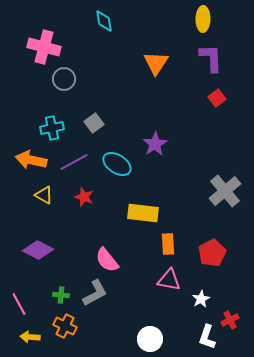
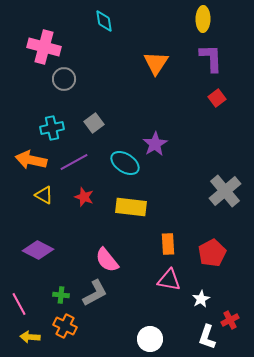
cyan ellipse: moved 8 px right, 1 px up
yellow rectangle: moved 12 px left, 6 px up
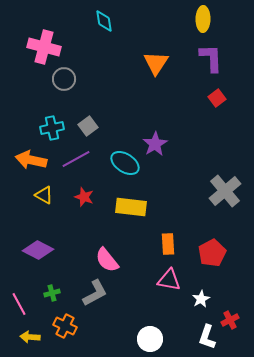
gray square: moved 6 px left, 3 px down
purple line: moved 2 px right, 3 px up
green cross: moved 9 px left, 2 px up; rotated 21 degrees counterclockwise
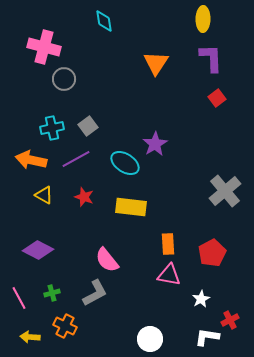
pink triangle: moved 5 px up
pink line: moved 6 px up
white L-shape: rotated 80 degrees clockwise
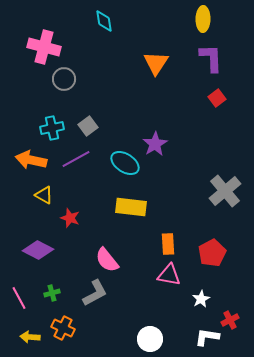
red star: moved 14 px left, 21 px down
orange cross: moved 2 px left, 2 px down
